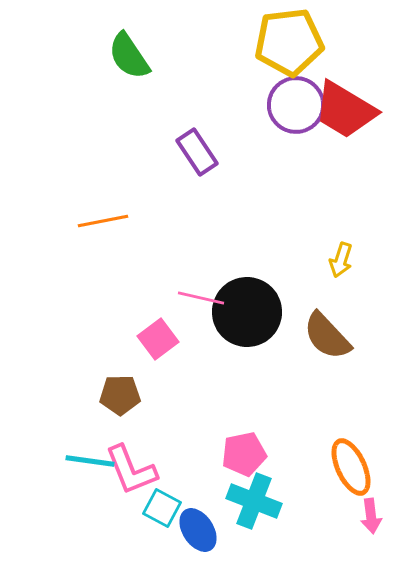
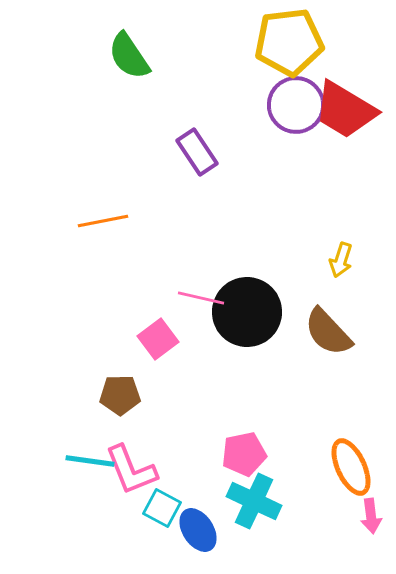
brown semicircle: moved 1 px right, 4 px up
cyan cross: rotated 4 degrees clockwise
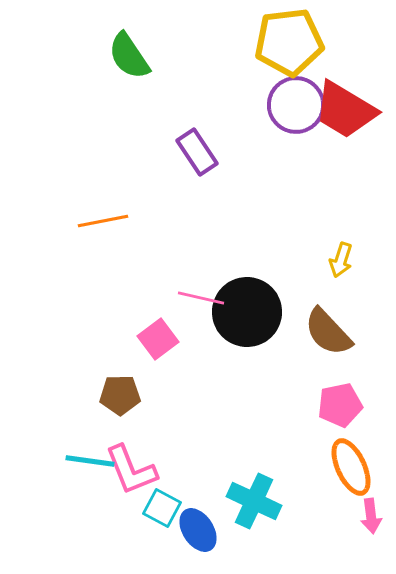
pink pentagon: moved 96 px right, 49 px up
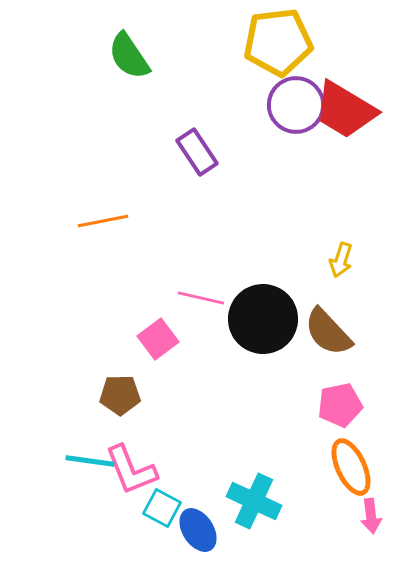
yellow pentagon: moved 11 px left
black circle: moved 16 px right, 7 px down
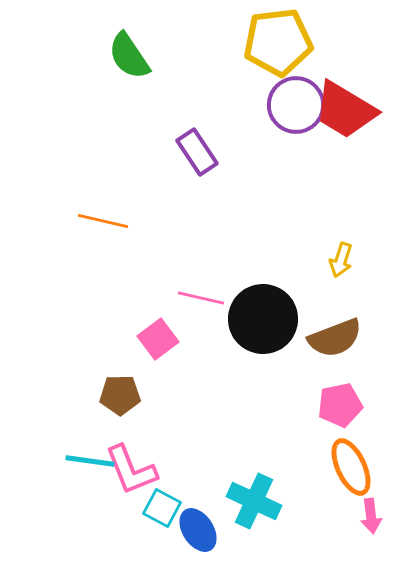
orange line: rotated 24 degrees clockwise
brown semicircle: moved 7 px right, 6 px down; rotated 68 degrees counterclockwise
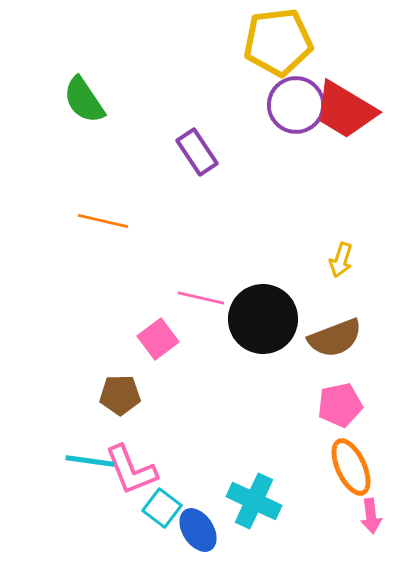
green semicircle: moved 45 px left, 44 px down
cyan square: rotated 9 degrees clockwise
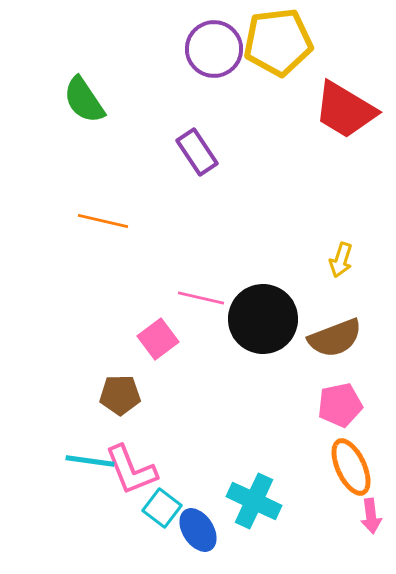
purple circle: moved 82 px left, 56 px up
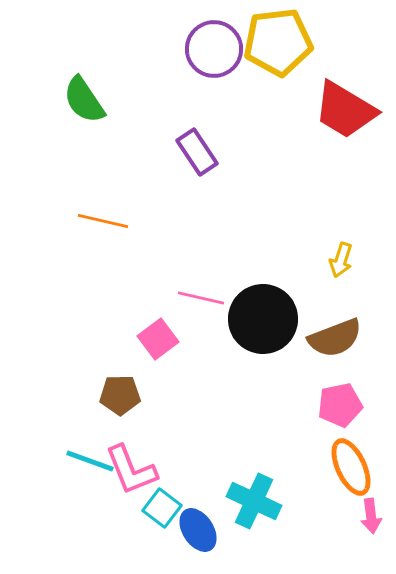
cyan line: rotated 12 degrees clockwise
